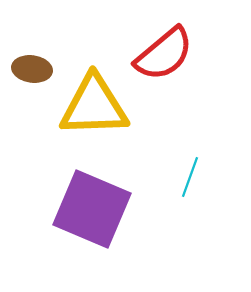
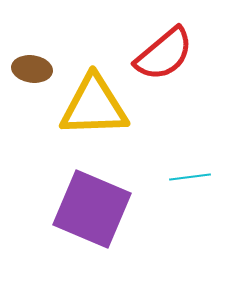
cyan line: rotated 63 degrees clockwise
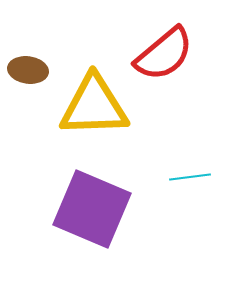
brown ellipse: moved 4 px left, 1 px down
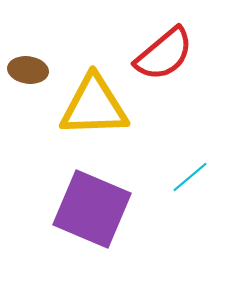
cyan line: rotated 33 degrees counterclockwise
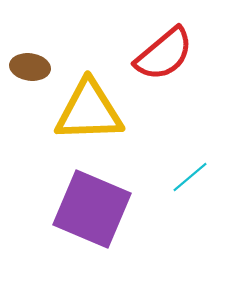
brown ellipse: moved 2 px right, 3 px up
yellow triangle: moved 5 px left, 5 px down
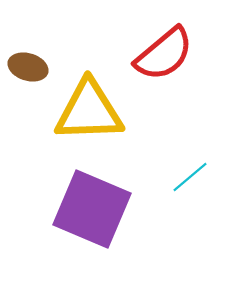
brown ellipse: moved 2 px left; rotated 9 degrees clockwise
